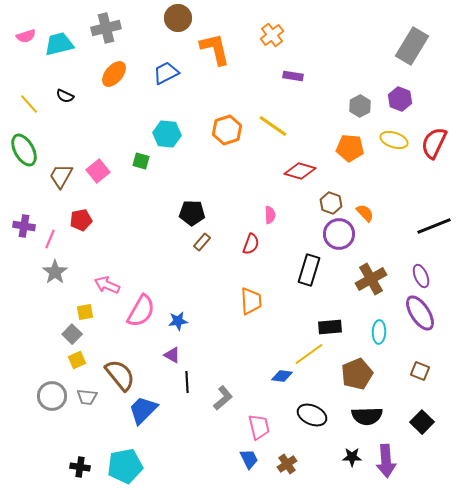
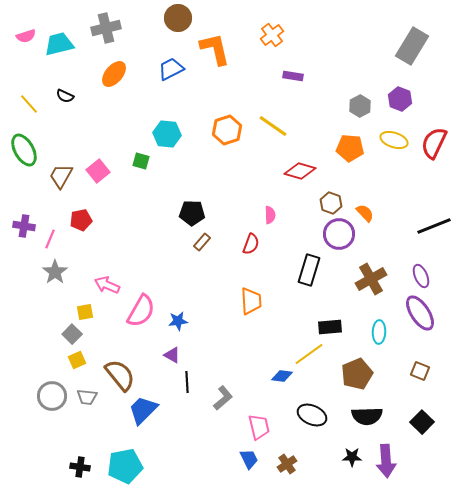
blue trapezoid at (166, 73): moved 5 px right, 4 px up
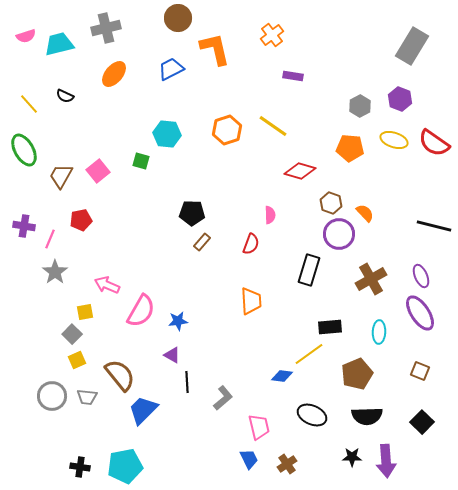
red semicircle at (434, 143): rotated 80 degrees counterclockwise
black line at (434, 226): rotated 36 degrees clockwise
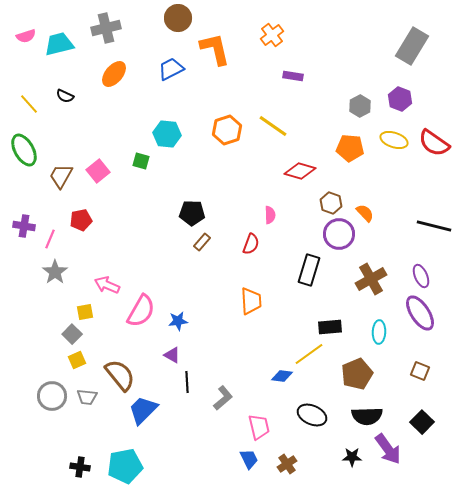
purple arrow at (386, 461): moved 2 px right, 12 px up; rotated 32 degrees counterclockwise
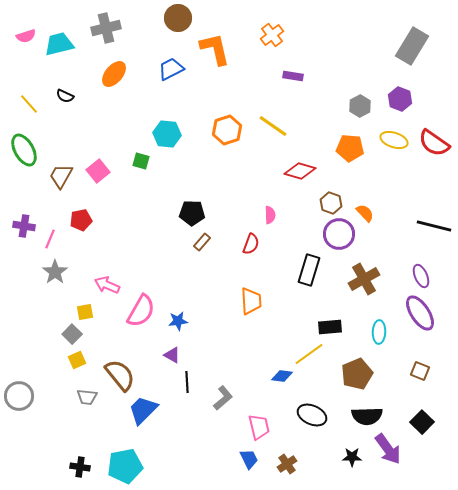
brown cross at (371, 279): moved 7 px left
gray circle at (52, 396): moved 33 px left
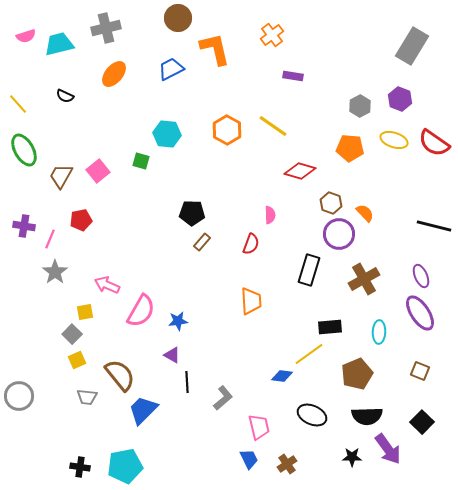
yellow line at (29, 104): moved 11 px left
orange hexagon at (227, 130): rotated 12 degrees counterclockwise
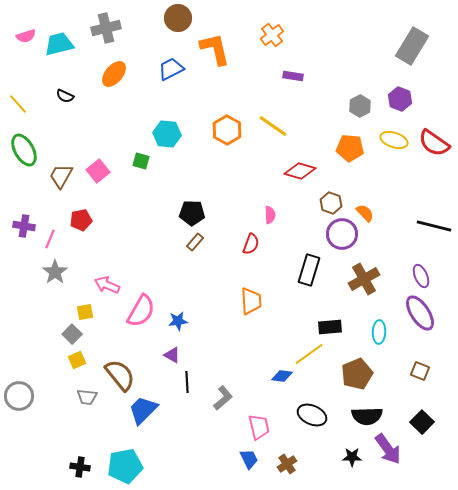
purple circle at (339, 234): moved 3 px right
brown rectangle at (202, 242): moved 7 px left
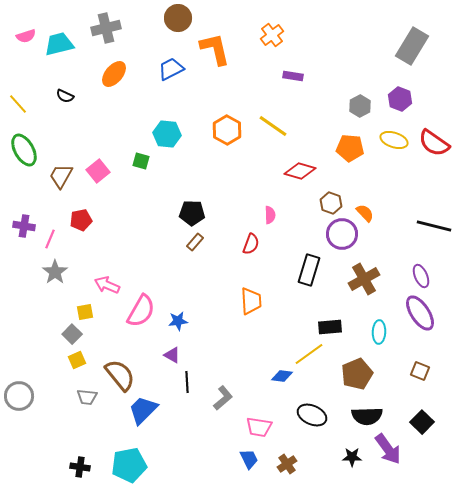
pink trapezoid at (259, 427): rotated 112 degrees clockwise
cyan pentagon at (125, 466): moved 4 px right, 1 px up
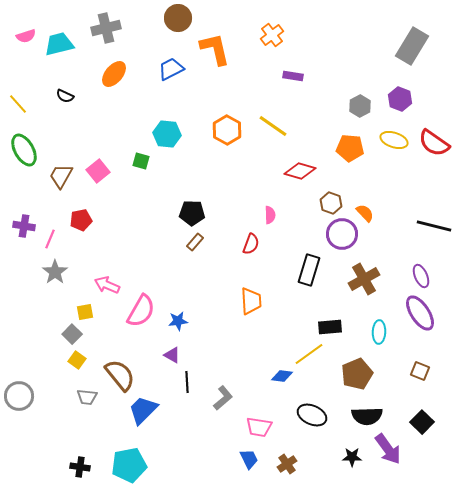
yellow square at (77, 360): rotated 30 degrees counterclockwise
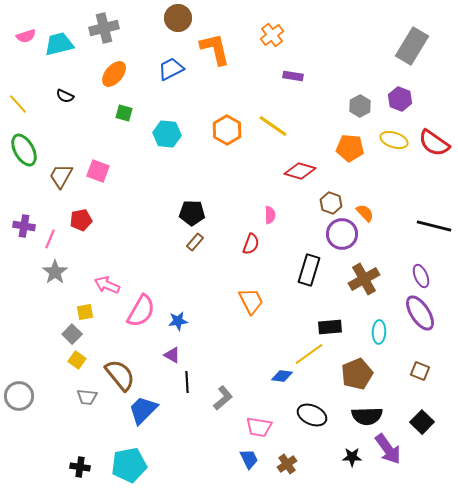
gray cross at (106, 28): moved 2 px left
green square at (141, 161): moved 17 px left, 48 px up
pink square at (98, 171): rotated 30 degrees counterclockwise
orange trapezoid at (251, 301): rotated 24 degrees counterclockwise
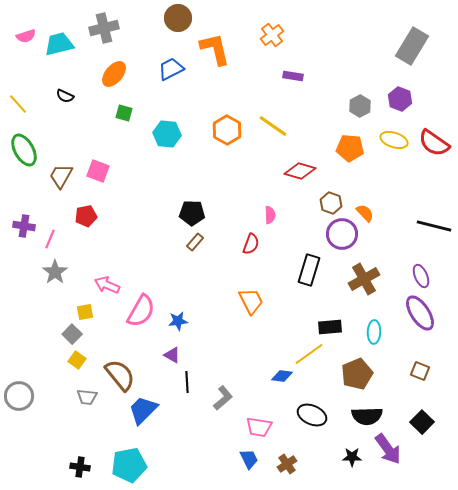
red pentagon at (81, 220): moved 5 px right, 4 px up
cyan ellipse at (379, 332): moved 5 px left
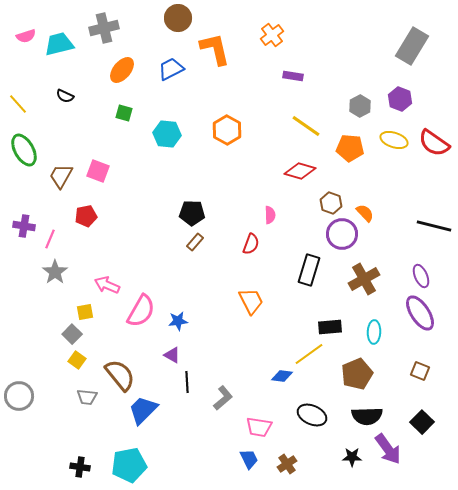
orange ellipse at (114, 74): moved 8 px right, 4 px up
yellow line at (273, 126): moved 33 px right
